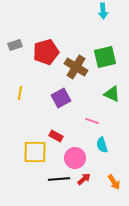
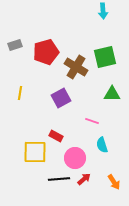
green triangle: rotated 24 degrees counterclockwise
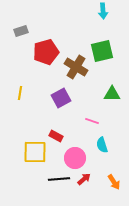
gray rectangle: moved 6 px right, 14 px up
green square: moved 3 px left, 6 px up
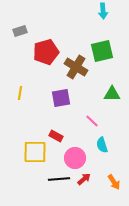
gray rectangle: moved 1 px left
purple square: rotated 18 degrees clockwise
pink line: rotated 24 degrees clockwise
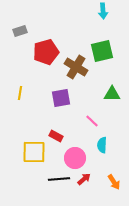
cyan semicircle: rotated 21 degrees clockwise
yellow square: moved 1 px left
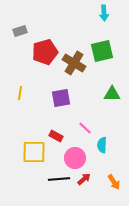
cyan arrow: moved 1 px right, 2 px down
red pentagon: moved 1 px left
brown cross: moved 2 px left, 4 px up
pink line: moved 7 px left, 7 px down
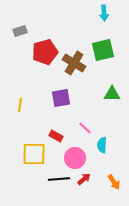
green square: moved 1 px right, 1 px up
yellow line: moved 12 px down
yellow square: moved 2 px down
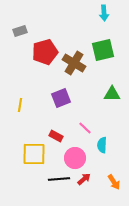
purple square: rotated 12 degrees counterclockwise
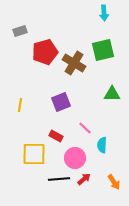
purple square: moved 4 px down
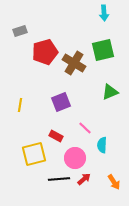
green triangle: moved 2 px left, 2 px up; rotated 24 degrees counterclockwise
yellow square: rotated 15 degrees counterclockwise
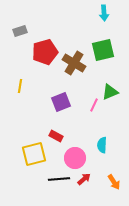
yellow line: moved 19 px up
pink line: moved 9 px right, 23 px up; rotated 72 degrees clockwise
